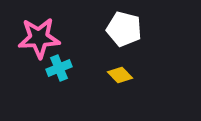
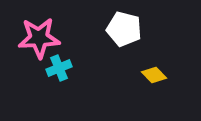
yellow diamond: moved 34 px right
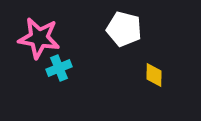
pink star: rotated 12 degrees clockwise
yellow diamond: rotated 45 degrees clockwise
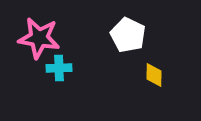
white pentagon: moved 4 px right, 6 px down; rotated 12 degrees clockwise
cyan cross: rotated 20 degrees clockwise
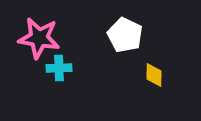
white pentagon: moved 3 px left
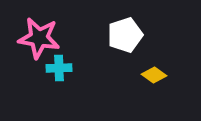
white pentagon: rotated 28 degrees clockwise
yellow diamond: rotated 55 degrees counterclockwise
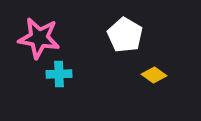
white pentagon: rotated 24 degrees counterclockwise
cyan cross: moved 6 px down
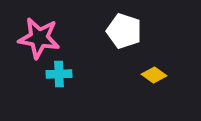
white pentagon: moved 1 px left, 4 px up; rotated 12 degrees counterclockwise
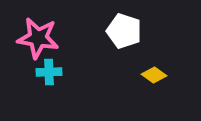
pink star: moved 1 px left
cyan cross: moved 10 px left, 2 px up
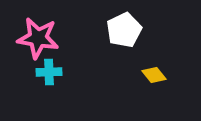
white pentagon: moved 1 px up; rotated 28 degrees clockwise
yellow diamond: rotated 15 degrees clockwise
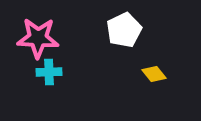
pink star: rotated 6 degrees counterclockwise
yellow diamond: moved 1 px up
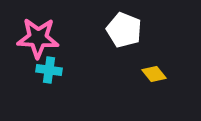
white pentagon: rotated 24 degrees counterclockwise
cyan cross: moved 2 px up; rotated 10 degrees clockwise
